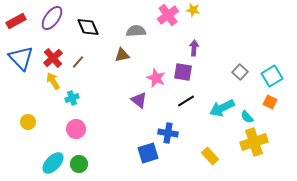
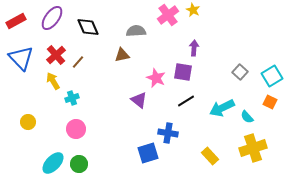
yellow star: rotated 16 degrees clockwise
red cross: moved 3 px right, 3 px up
yellow cross: moved 1 px left, 6 px down
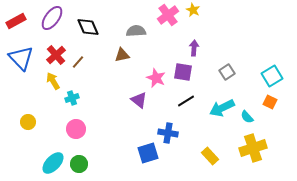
gray square: moved 13 px left; rotated 14 degrees clockwise
